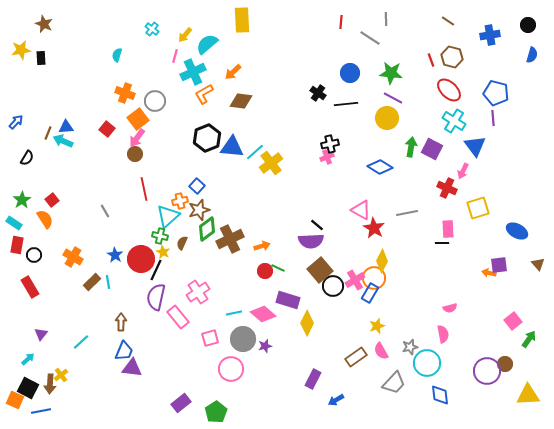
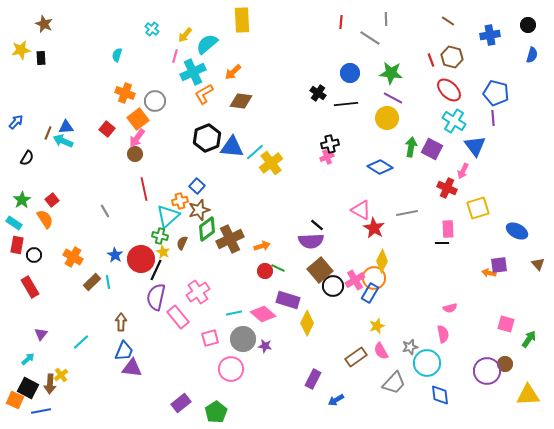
pink square at (513, 321): moved 7 px left, 3 px down; rotated 36 degrees counterclockwise
purple star at (265, 346): rotated 24 degrees clockwise
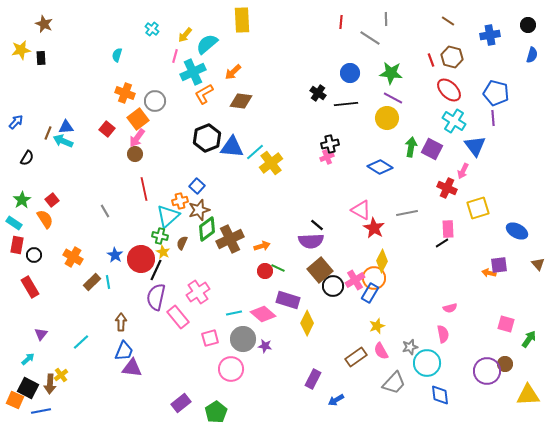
black line at (442, 243): rotated 32 degrees counterclockwise
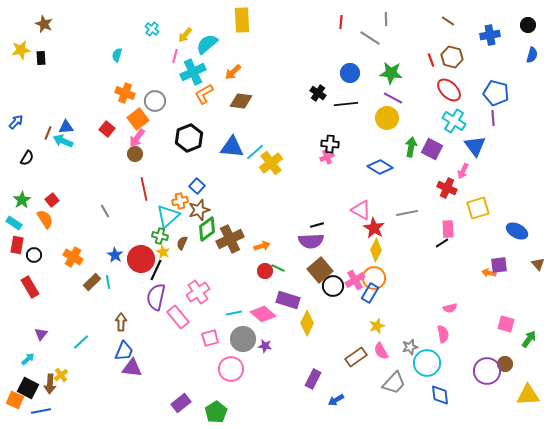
black hexagon at (207, 138): moved 18 px left
black cross at (330, 144): rotated 18 degrees clockwise
black line at (317, 225): rotated 56 degrees counterclockwise
yellow diamond at (382, 261): moved 6 px left, 11 px up
